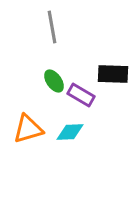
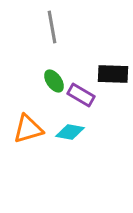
cyan diamond: rotated 12 degrees clockwise
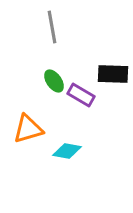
cyan diamond: moved 3 px left, 19 px down
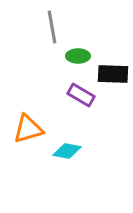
green ellipse: moved 24 px right, 25 px up; rotated 55 degrees counterclockwise
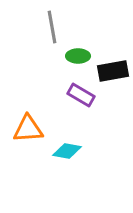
black rectangle: moved 3 px up; rotated 12 degrees counterclockwise
orange triangle: rotated 12 degrees clockwise
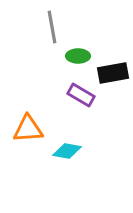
black rectangle: moved 2 px down
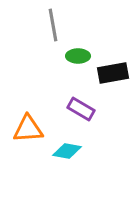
gray line: moved 1 px right, 2 px up
purple rectangle: moved 14 px down
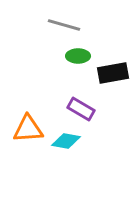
gray line: moved 11 px right; rotated 64 degrees counterclockwise
cyan diamond: moved 1 px left, 10 px up
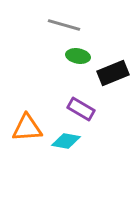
green ellipse: rotated 10 degrees clockwise
black rectangle: rotated 12 degrees counterclockwise
orange triangle: moved 1 px left, 1 px up
